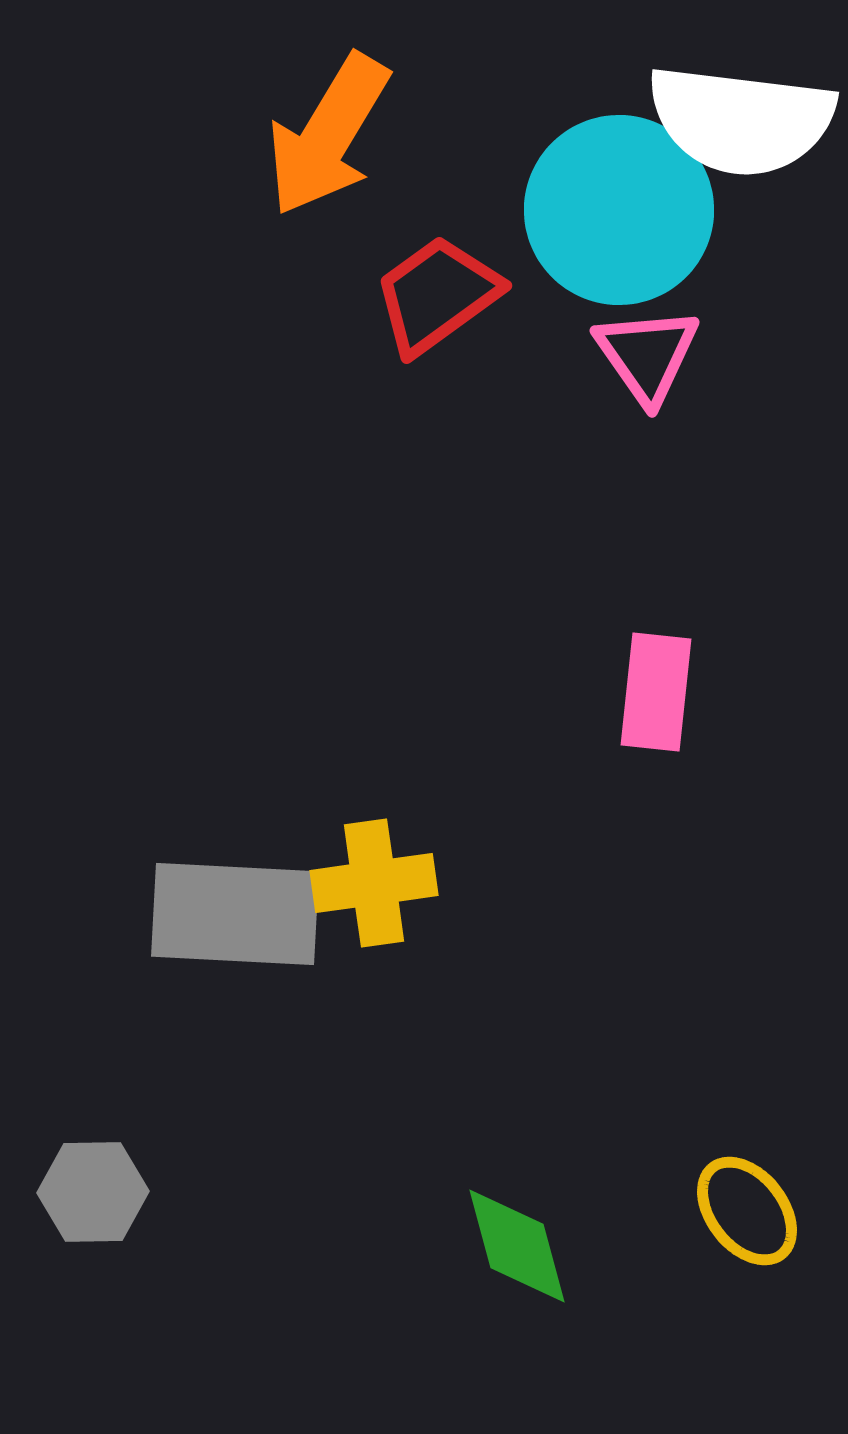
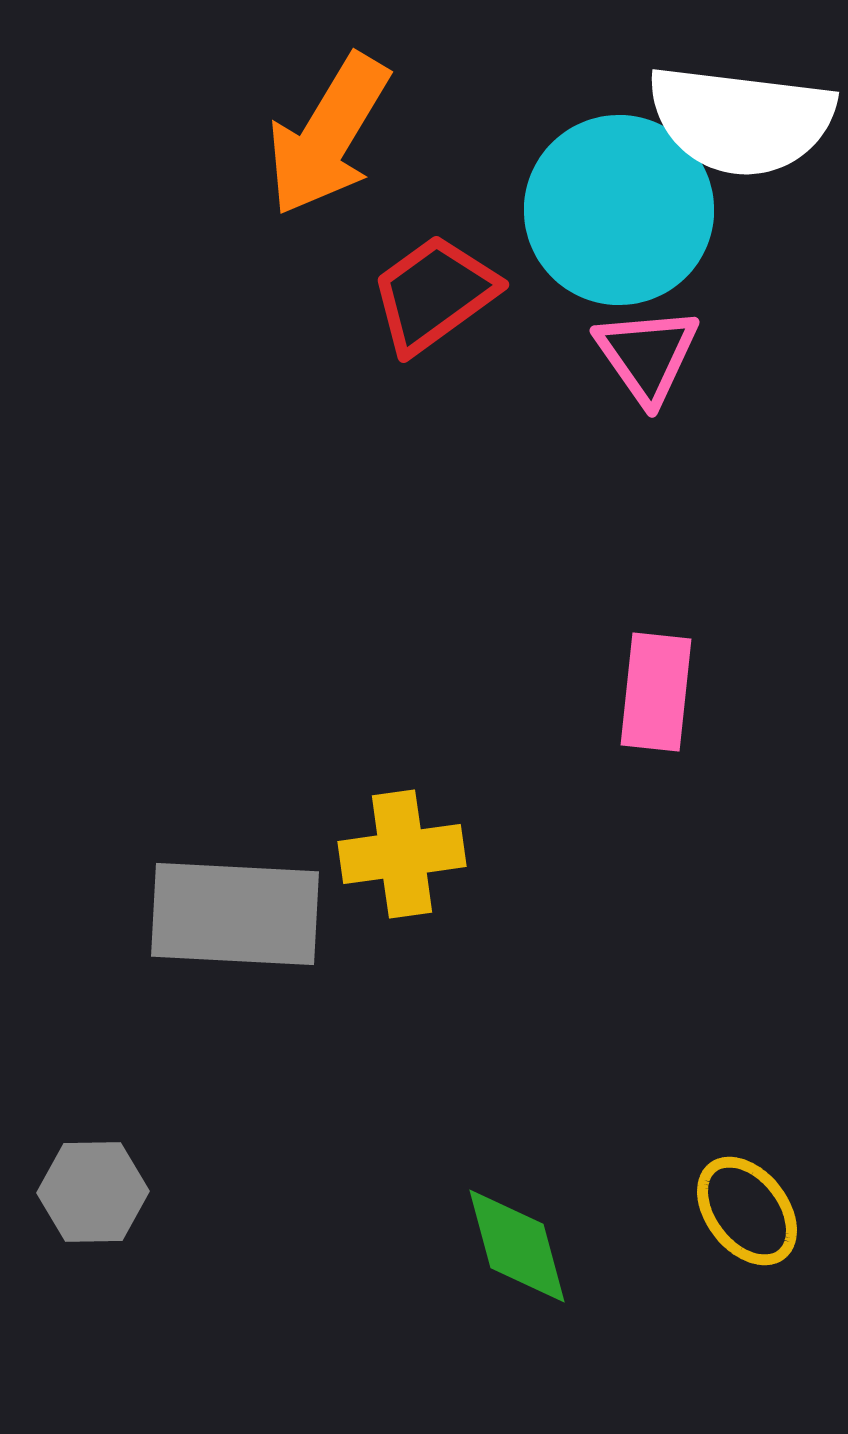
red trapezoid: moved 3 px left, 1 px up
yellow cross: moved 28 px right, 29 px up
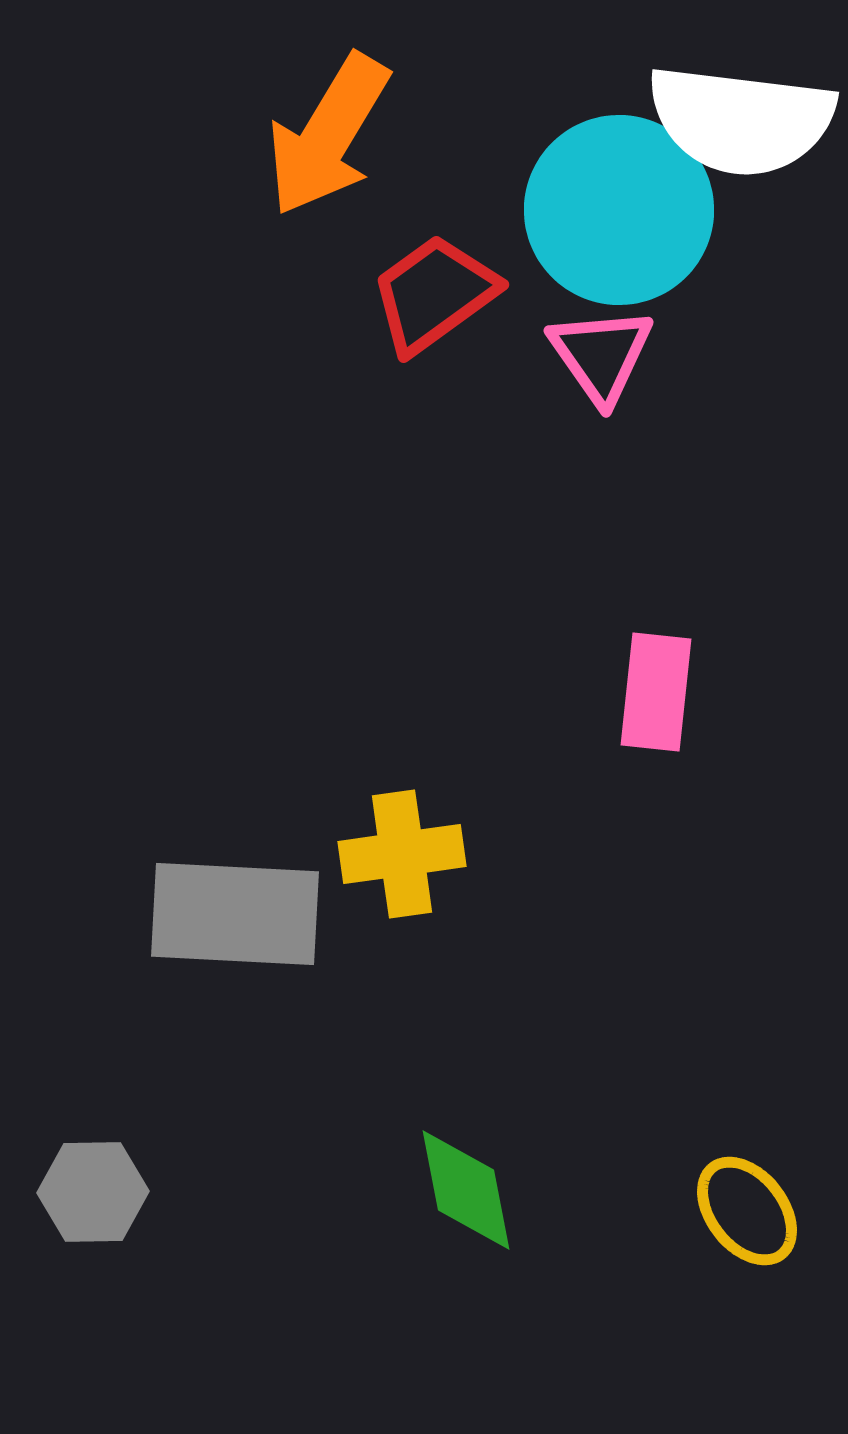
pink triangle: moved 46 px left
green diamond: moved 51 px left, 56 px up; rotated 4 degrees clockwise
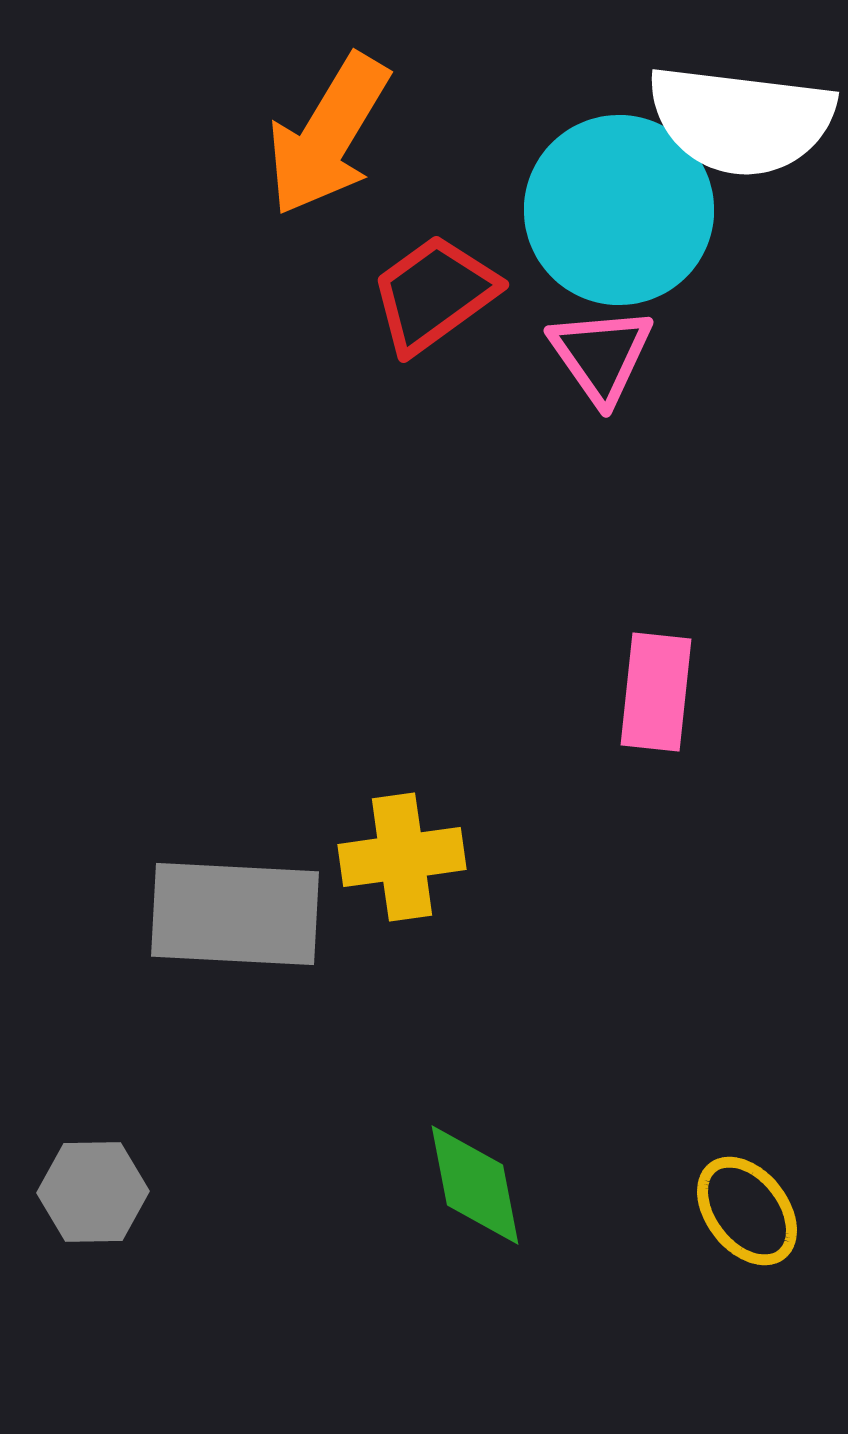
yellow cross: moved 3 px down
green diamond: moved 9 px right, 5 px up
